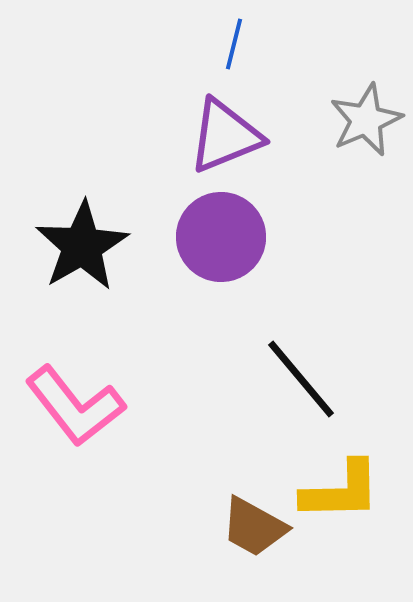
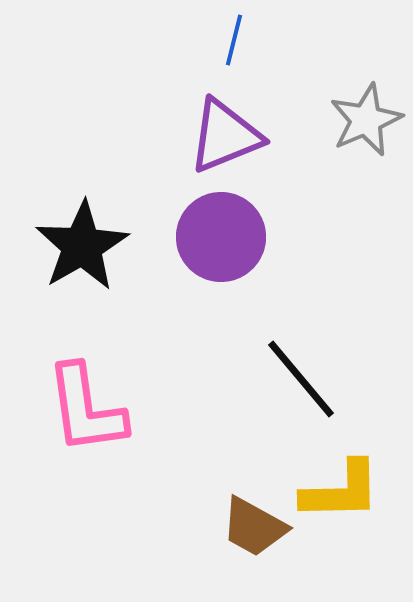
blue line: moved 4 px up
pink L-shape: moved 11 px right, 3 px down; rotated 30 degrees clockwise
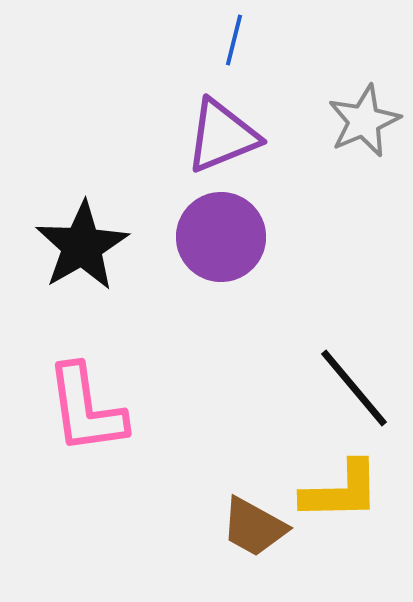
gray star: moved 2 px left, 1 px down
purple triangle: moved 3 px left
black line: moved 53 px right, 9 px down
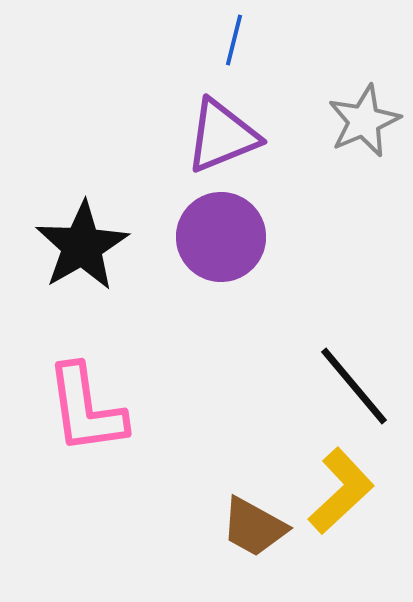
black line: moved 2 px up
yellow L-shape: rotated 42 degrees counterclockwise
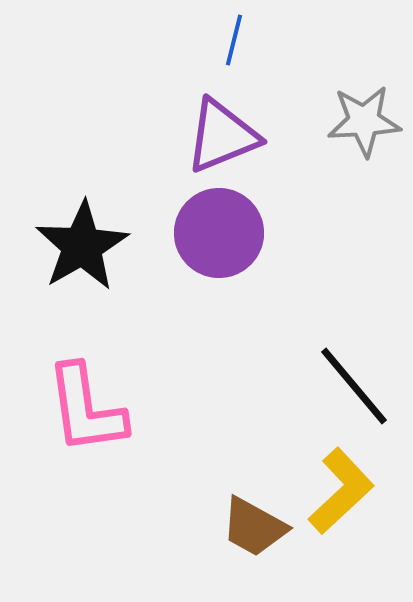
gray star: rotated 20 degrees clockwise
purple circle: moved 2 px left, 4 px up
